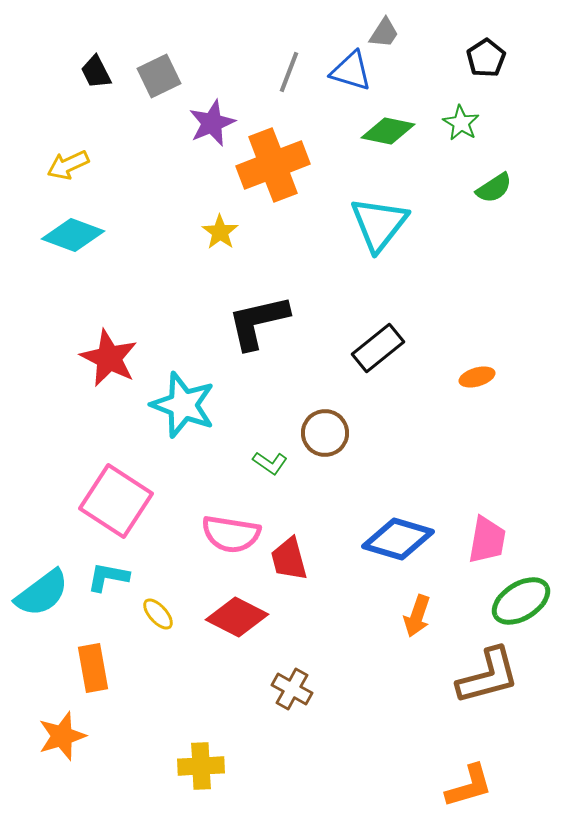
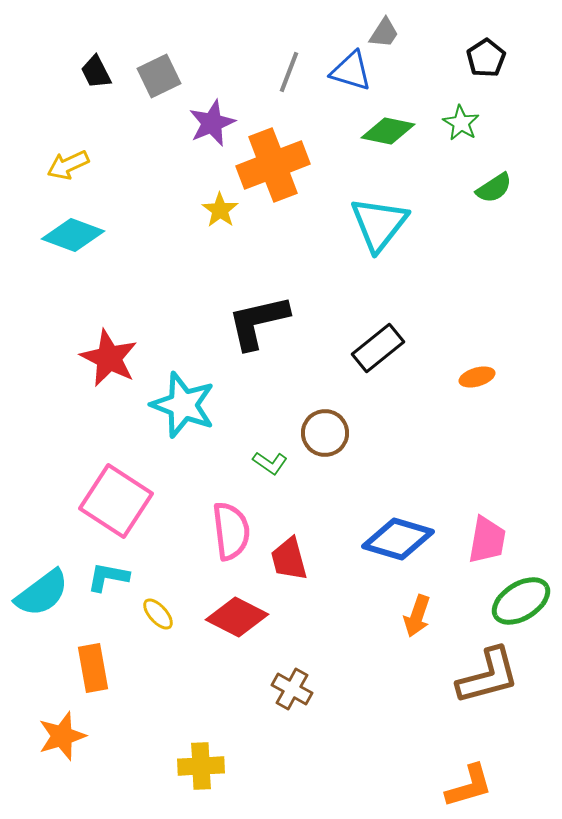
yellow star: moved 22 px up
pink semicircle: moved 3 px up; rotated 106 degrees counterclockwise
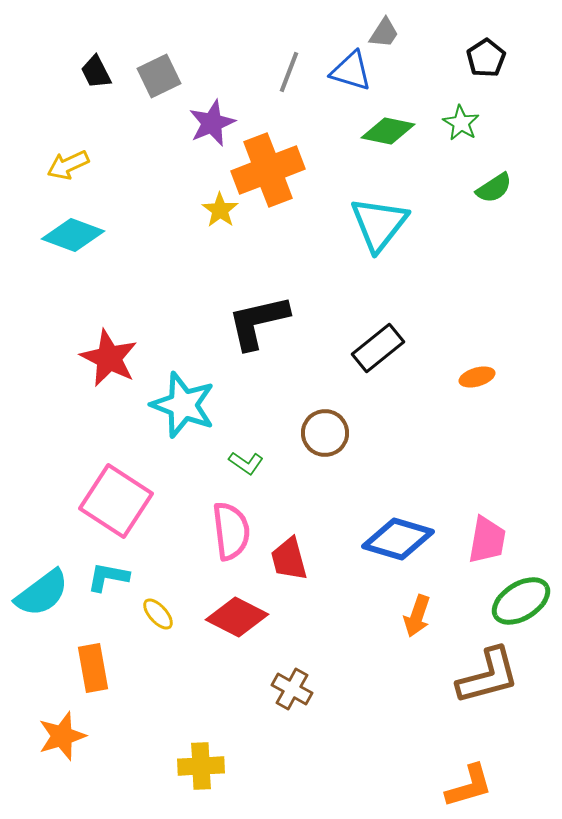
orange cross: moved 5 px left, 5 px down
green L-shape: moved 24 px left
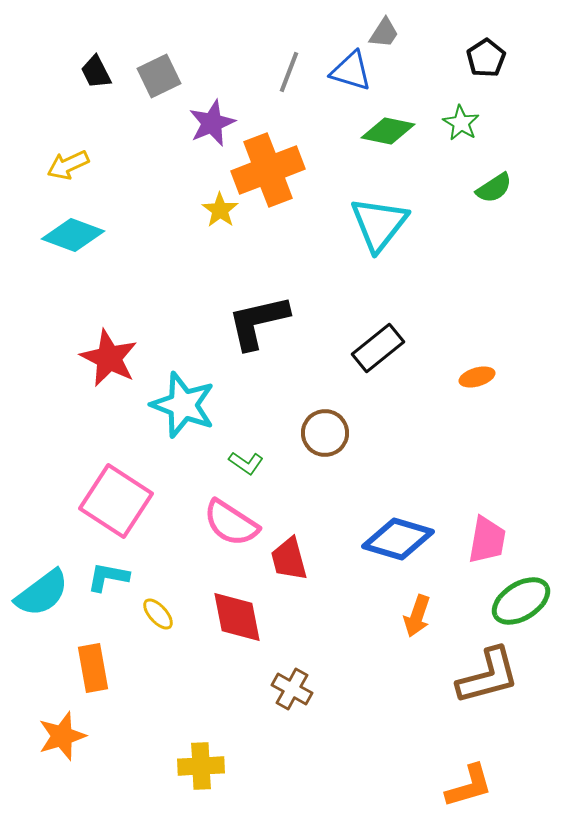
pink semicircle: moved 8 px up; rotated 130 degrees clockwise
red diamond: rotated 52 degrees clockwise
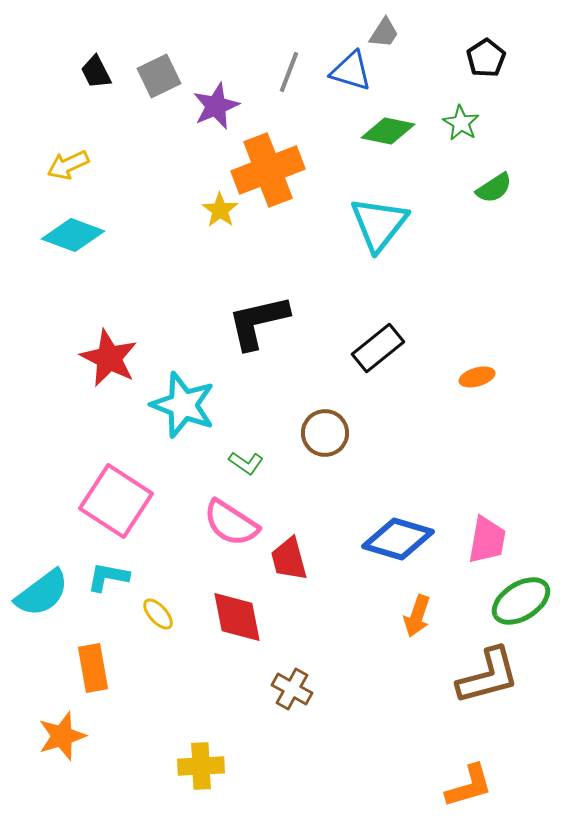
purple star: moved 4 px right, 17 px up
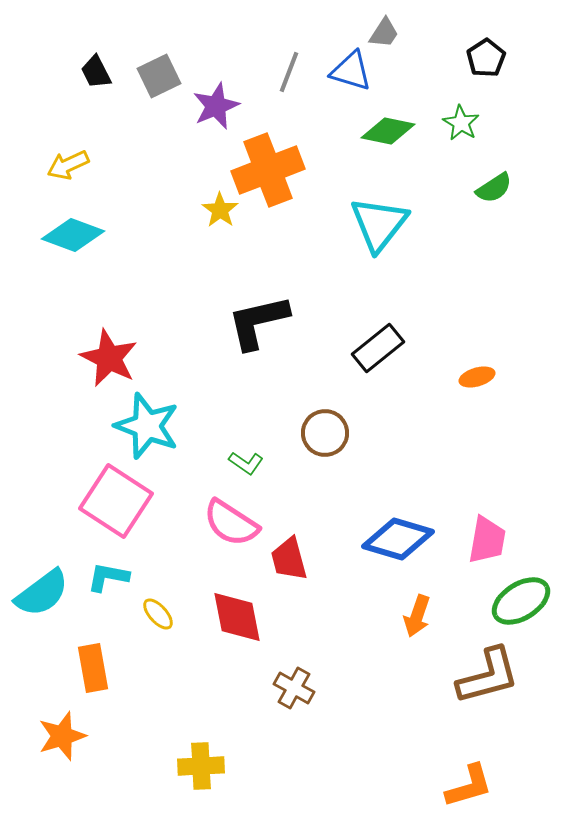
cyan star: moved 36 px left, 21 px down
brown cross: moved 2 px right, 1 px up
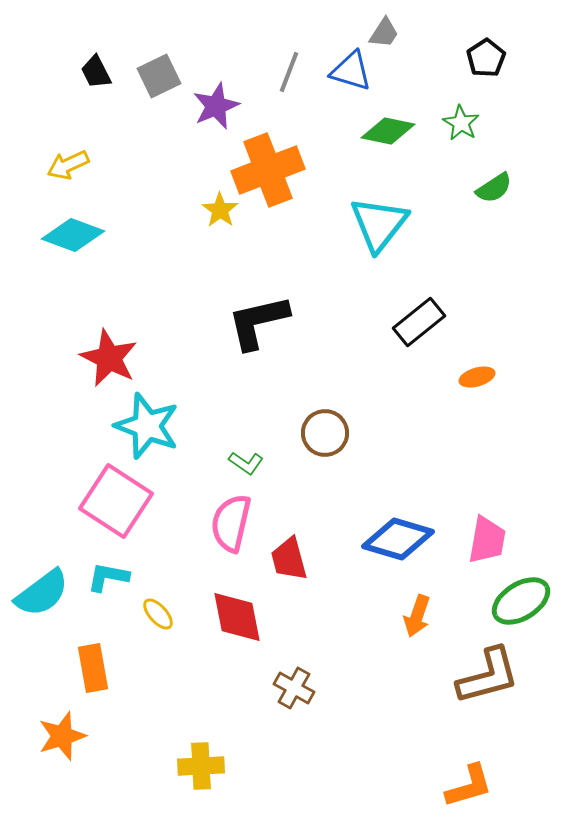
black rectangle: moved 41 px right, 26 px up
pink semicircle: rotated 70 degrees clockwise
